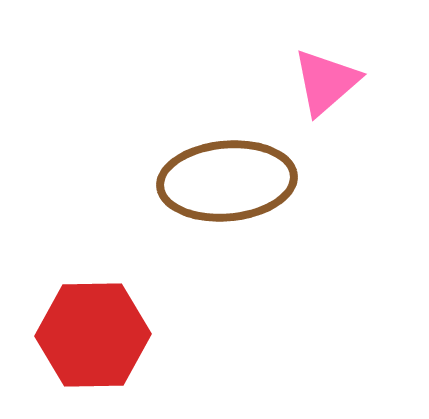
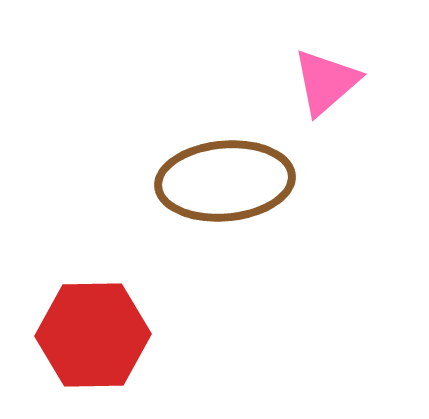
brown ellipse: moved 2 px left
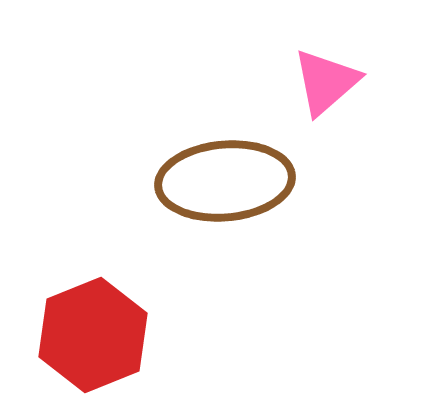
red hexagon: rotated 21 degrees counterclockwise
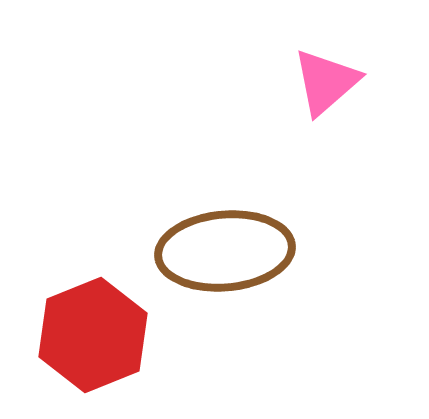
brown ellipse: moved 70 px down
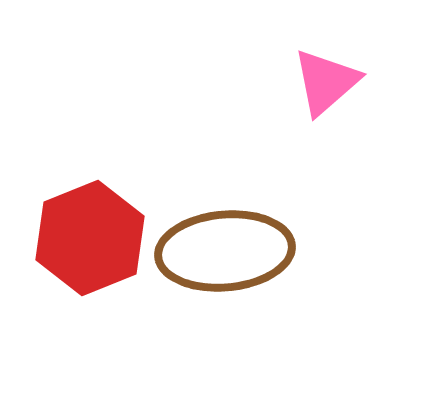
red hexagon: moved 3 px left, 97 px up
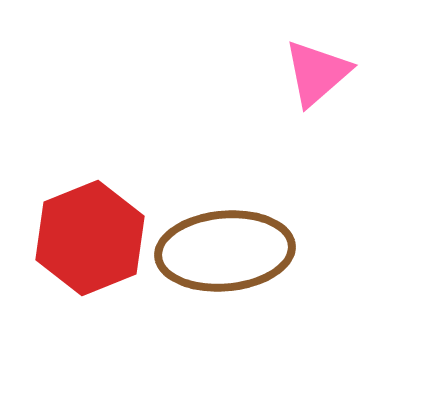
pink triangle: moved 9 px left, 9 px up
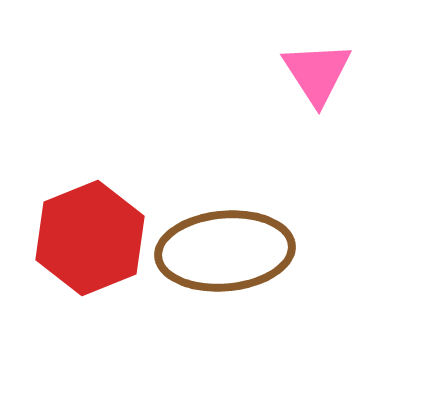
pink triangle: rotated 22 degrees counterclockwise
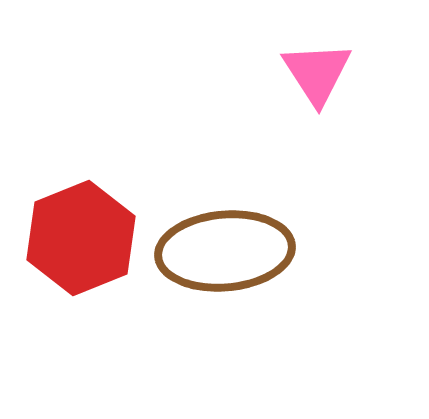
red hexagon: moved 9 px left
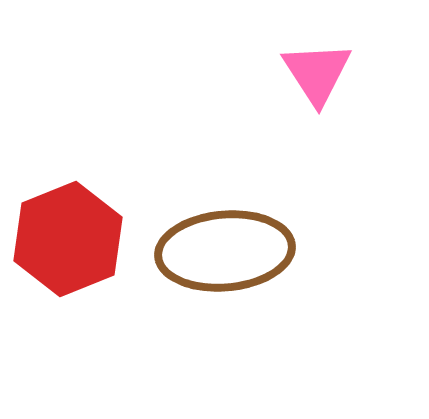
red hexagon: moved 13 px left, 1 px down
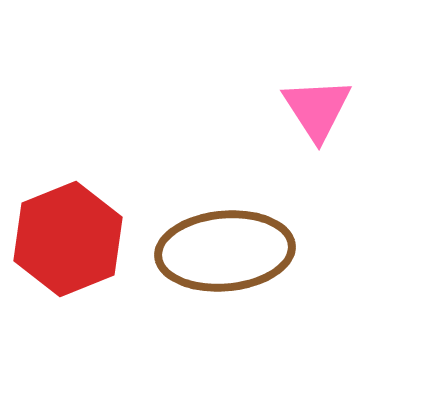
pink triangle: moved 36 px down
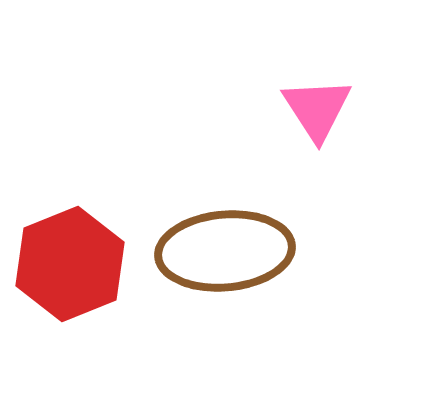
red hexagon: moved 2 px right, 25 px down
